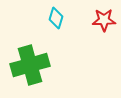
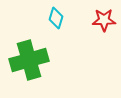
green cross: moved 1 px left, 5 px up
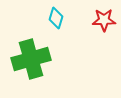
green cross: moved 2 px right, 1 px up
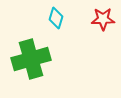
red star: moved 1 px left, 1 px up
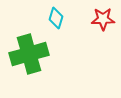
green cross: moved 2 px left, 5 px up
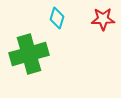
cyan diamond: moved 1 px right
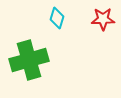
green cross: moved 6 px down
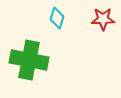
green cross: rotated 27 degrees clockwise
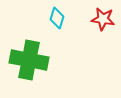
red star: rotated 10 degrees clockwise
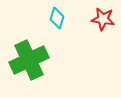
green cross: rotated 36 degrees counterclockwise
